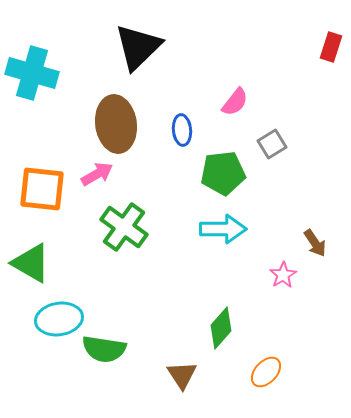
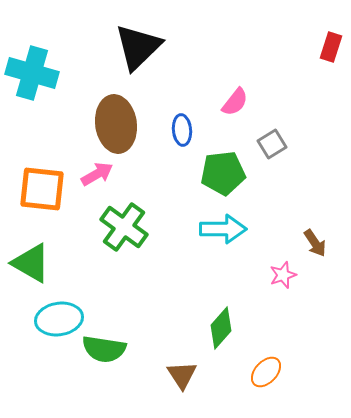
pink star: rotated 12 degrees clockwise
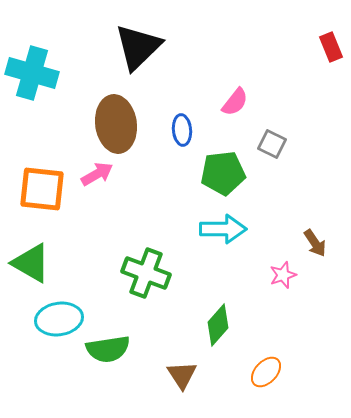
red rectangle: rotated 40 degrees counterclockwise
gray square: rotated 32 degrees counterclockwise
green cross: moved 22 px right, 46 px down; rotated 15 degrees counterclockwise
green diamond: moved 3 px left, 3 px up
green semicircle: moved 4 px right; rotated 18 degrees counterclockwise
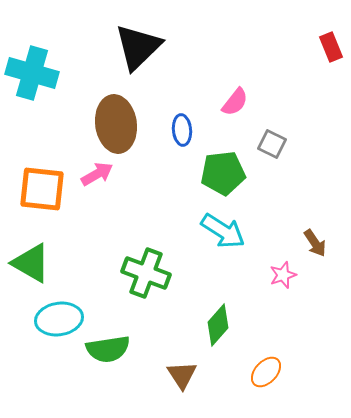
cyan arrow: moved 2 px down; rotated 33 degrees clockwise
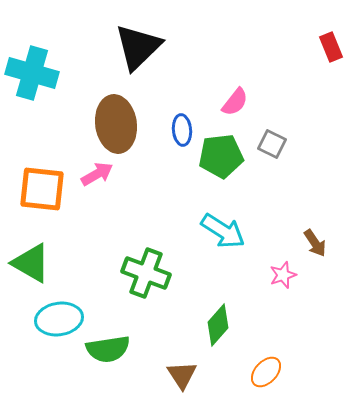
green pentagon: moved 2 px left, 17 px up
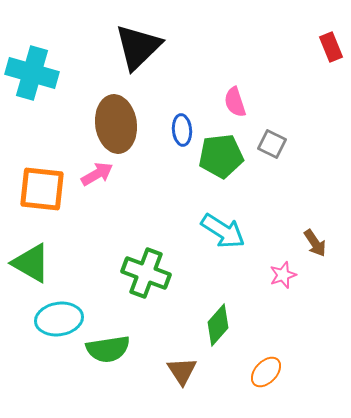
pink semicircle: rotated 124 degrees clockwise
brown triangle: moved 4 px up
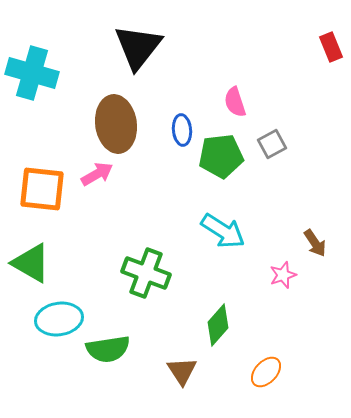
black triangle: rotated 8 degrees counterclockwise
gray square: rotated 36 degrees clockwise
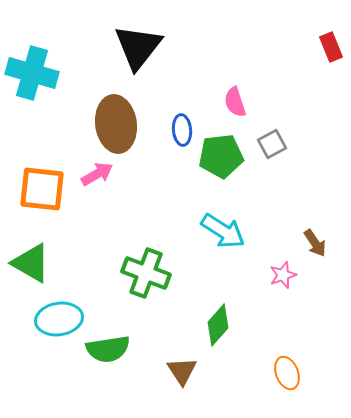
orange ellipse: moved 21 px right, 1 px down; rotated 64 degrees counterclockwise
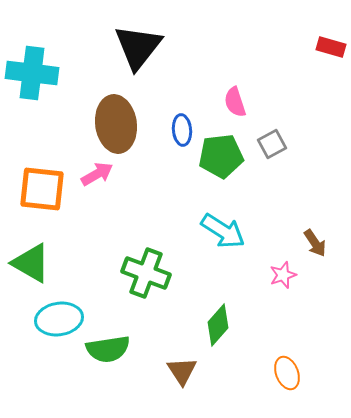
red rectangle: rotated 52 degrees counterclockwise
cyan cross: rotated 9 degrees counterclockwise
